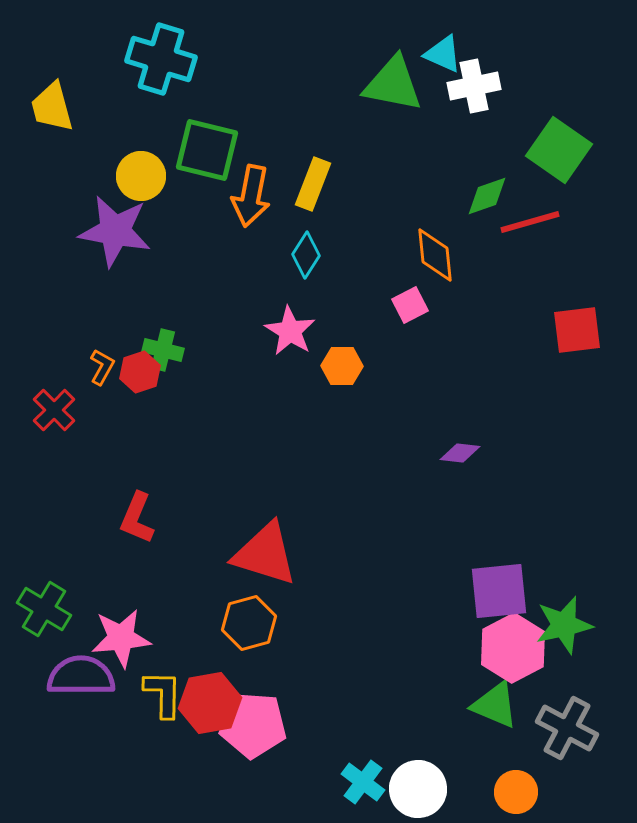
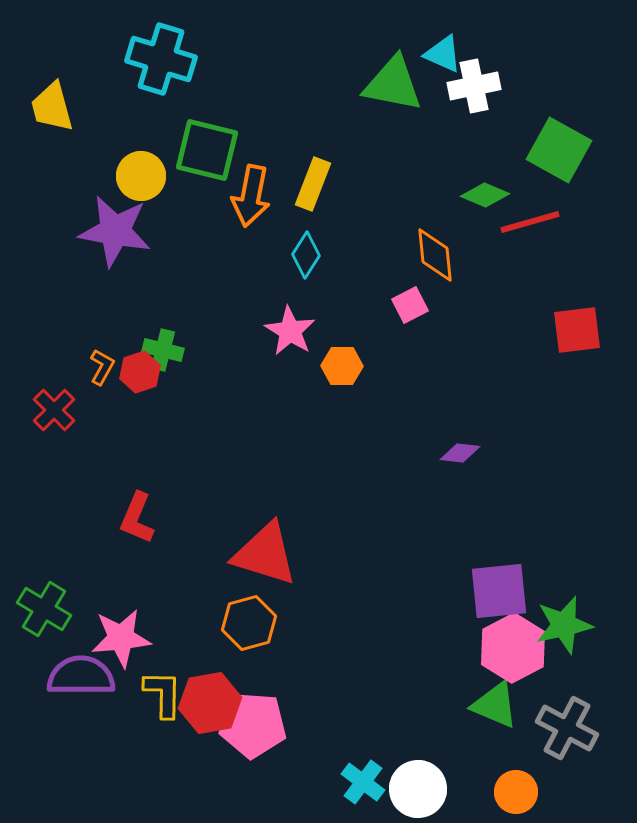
green square at (559, 150): rotated 6 degrees counterclockwise
green diamond at (487, 196): moved 2 px left, 1 px up; rotated 42 degrees clockwise
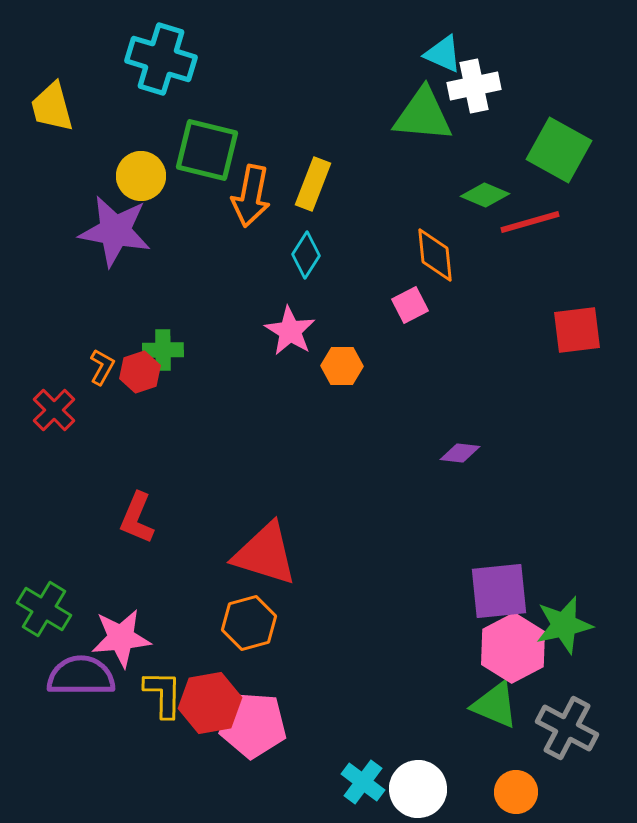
green triangle at (393, 84): moved 30 px right, 31 px down; rotated 6 degrees counterclockwise
green cross at (163, 350): rotated 15 degrees counterclockwise
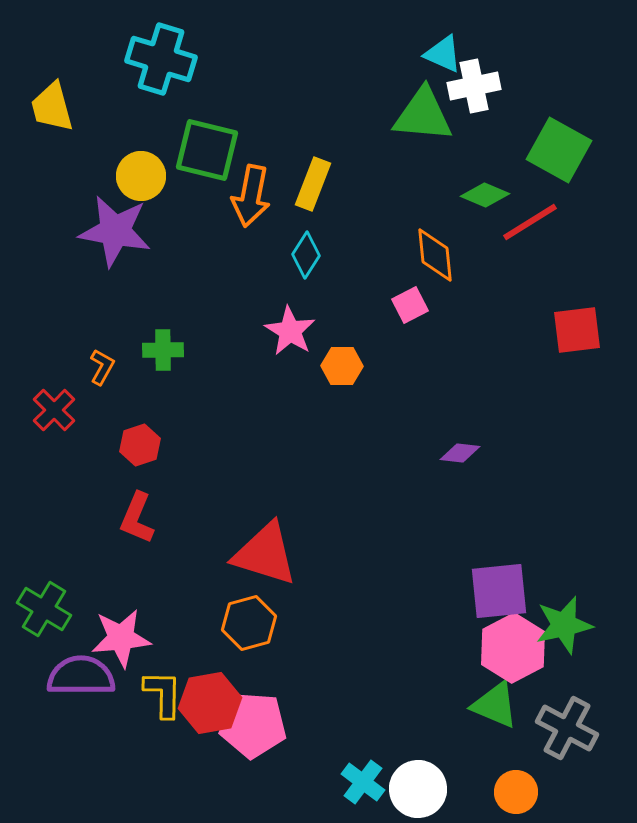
red line at (530, 222): rotated 16 degrees counterclockwise
red hexagon at (140, 372): moved 73 px down
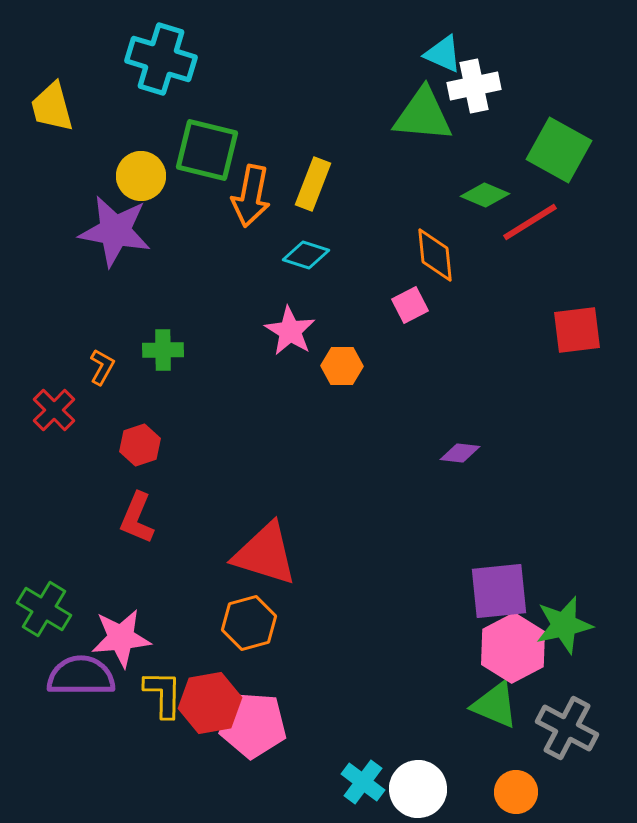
cyan diamond at (306, 255): rotated 75 degrees clockwise
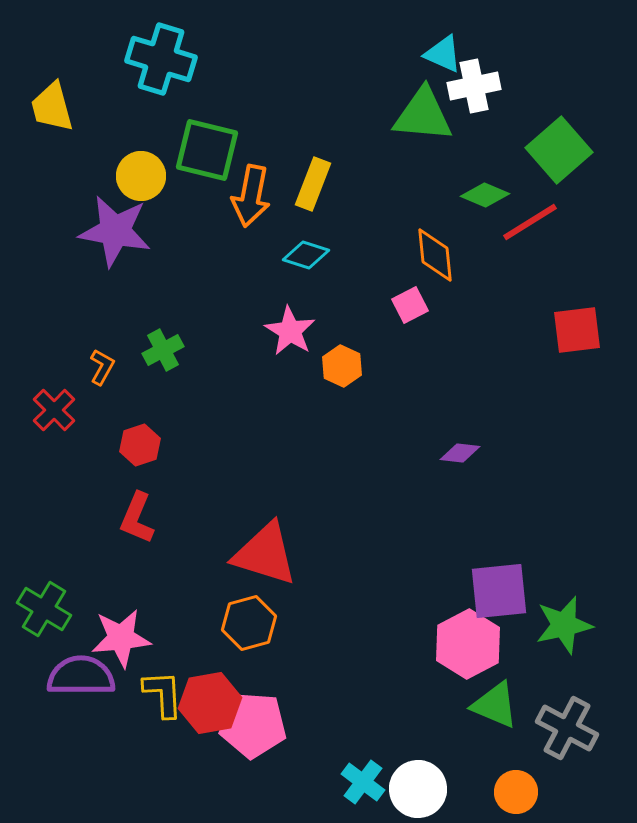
green square at (559, 150): rotated 20 degrees clockwise
green cross at (163, 350): rotated 27 degrees counterclockwise
orange hexagon at (342, 366): rotated 24 degrees clockwise
pink hexagon at (513, 648): moved 45 px left, 4 px up
yellow L-shape at (163, 694): rotated 4 degrees counterclockwise
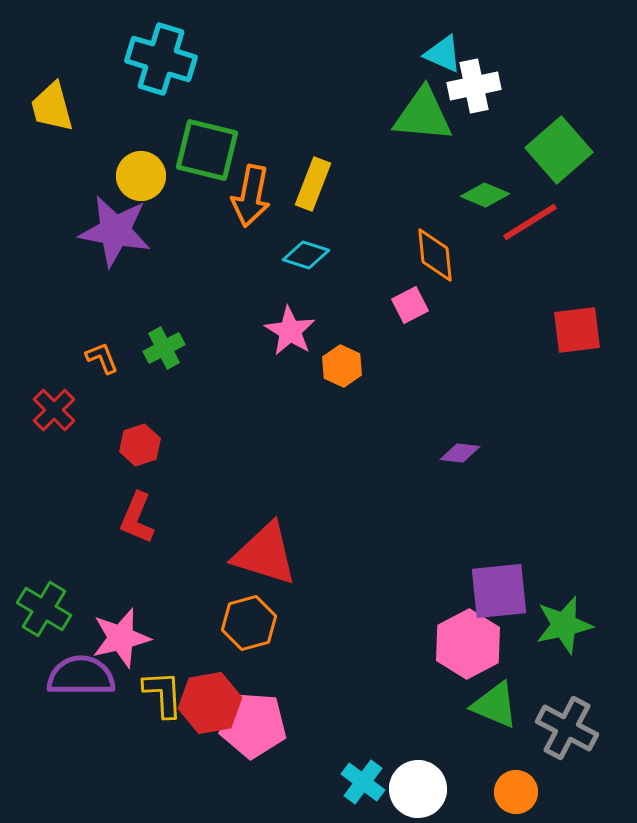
green cross at (163, 350): moved 1 px right, 2 px up
orange L-shape at (102, 367): moved 9 px up; rotated 51 degrees counterclockwise
pink star at (121, 638): rotated 8 degrees counterclockwise
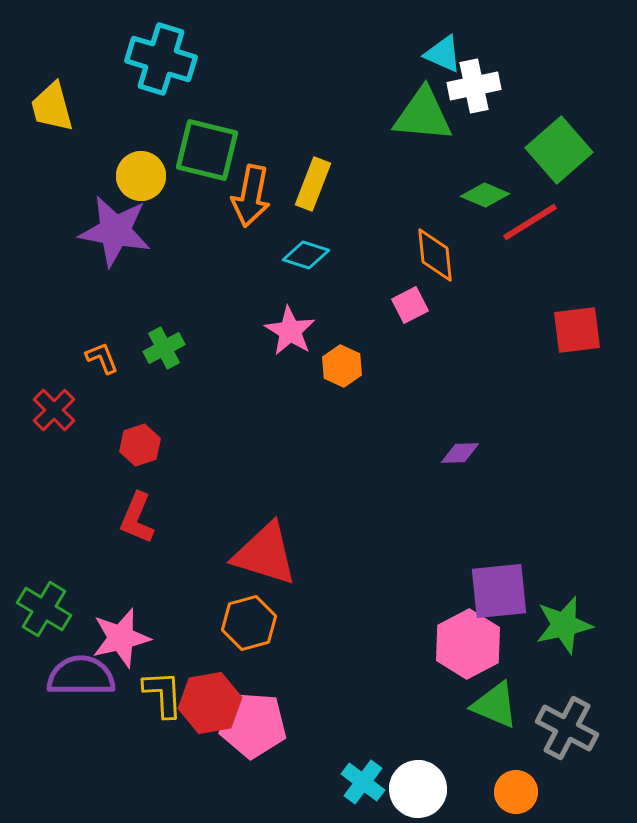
purple diamond at (460, 453): rotated 9 degrees counterclockwise
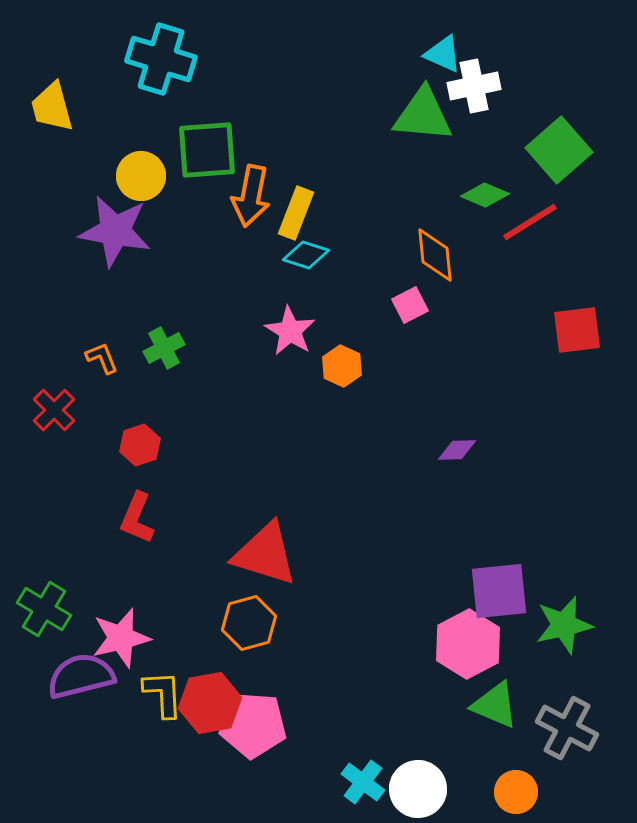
green square at (207, 150): rotated 18 degrees counterclockwise
yellow rectangle at (313, 184): moved 17 px left, 29 px down
purple diamond at (460, 453): moved 3 px left, 3 px up
purple semicircle at (81, 676): rotated 14 degrees counterclockwise
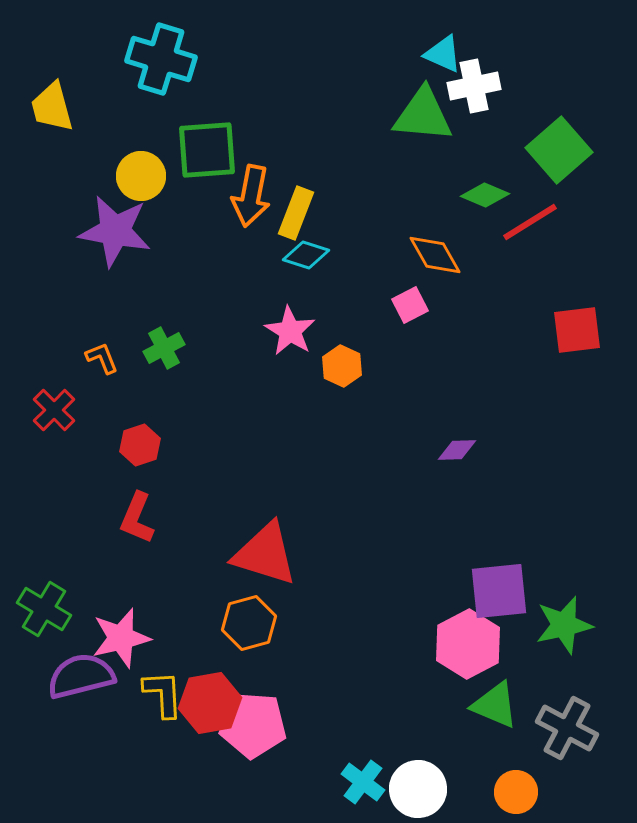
orange diamond at (435, 255): rotated 24 degrees counterclockwise
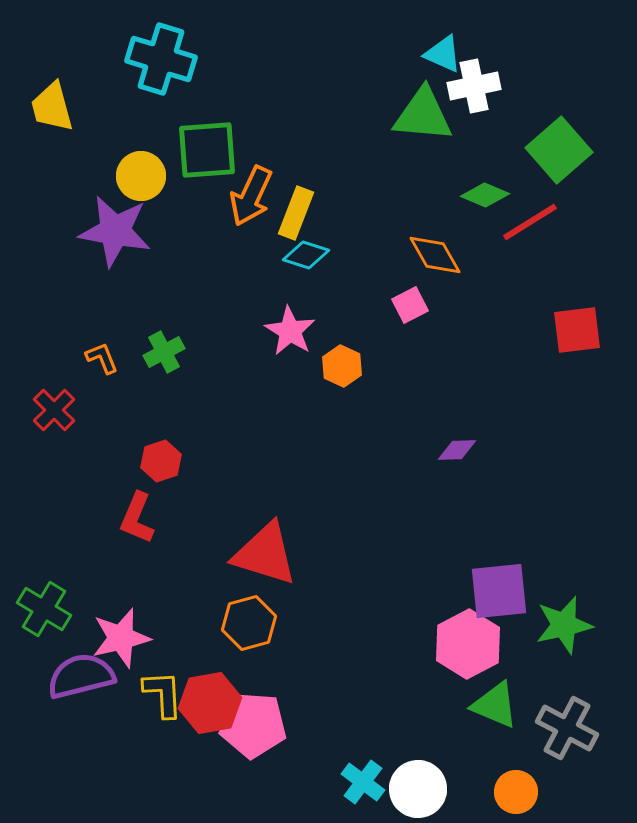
orange arrow at (251, 196): rotated 14 degrees clockwise
green cross at (164, 348): moved 4 px down
red hexagon at (140, 445): moved 21 px right, 16 px down
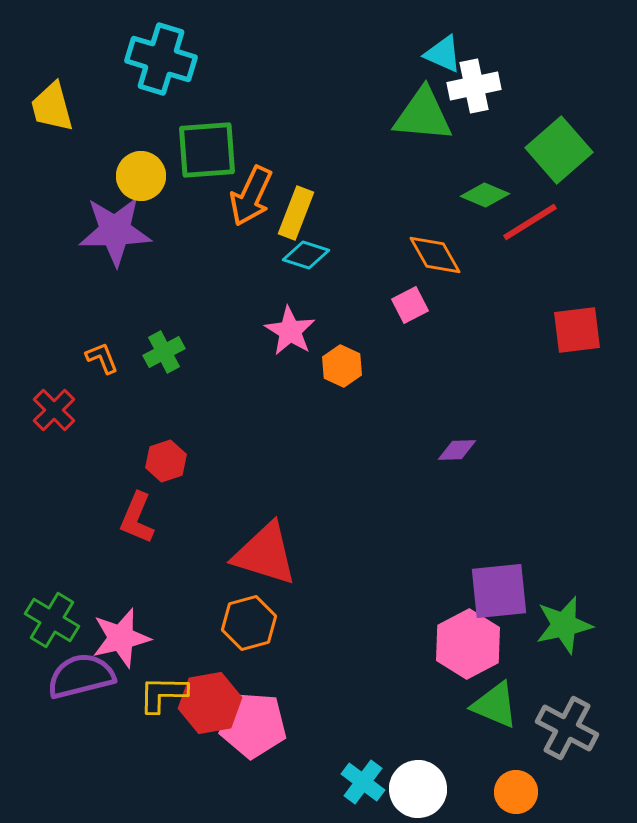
purple star at (115, 231): rotated 12 degrees counterclockwise
red hexagon at (161, 461): moved 5 px right
green cross at (44, 609): moved 8 px right, 11 px down
yellow L-shape at (163, 694): rotated 86 degrees counterclockwise
